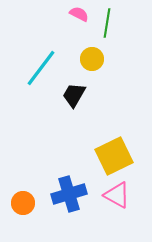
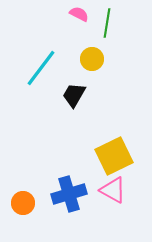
pink triangle: moved 4 px left, 5 px up
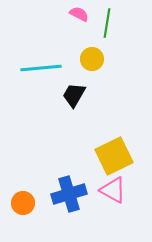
cyan line: rotated 48 degrees clockwise
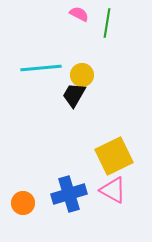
yellow circle: moved 10 px left, 16 px down
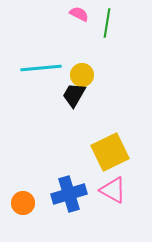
yellow square: moved 4 px left, 4 px up
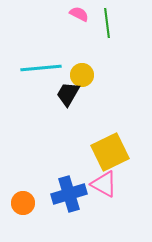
green line: rotated 16 degrees counterclockwise
black trapezoid: moved 6 px left, 1 px up
pink triangle: moved 9 px left, 6 px up
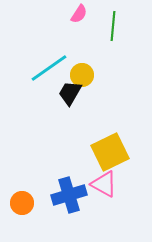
pink semicircle: rotated 96 degrees clockwise
green line: moved 6 px right, 3 px down; rotated 12 degrees clockwise
cyan line: moved 8 px right; rotated 30 degrees counterclockwise
black trapezoid: moved 2 px right, 1 px up
blue cross: moved 1 px down
orange circle: moved 1 px left
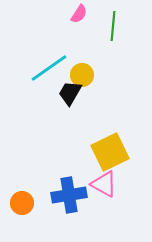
blue cross: rotated 8 degrees clockwise
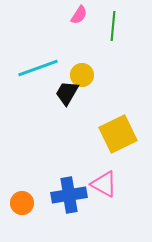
pink semicircle: moved 1 px down
cyan line: moved 11 px left; rotated 15 degrees clockwise
black trapezoid: moved 3 px left
yellow square: moved 8 px right, 18 px up
